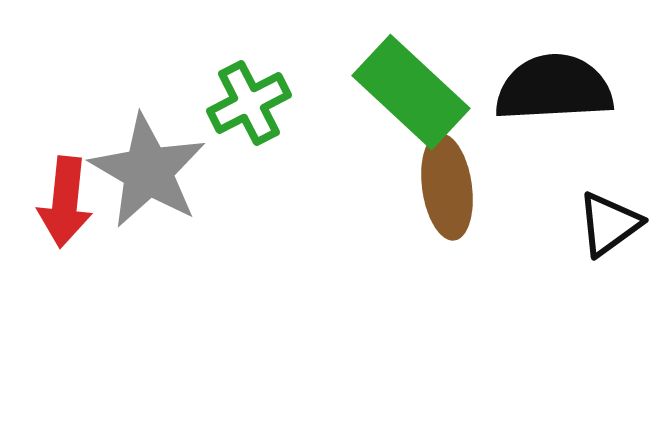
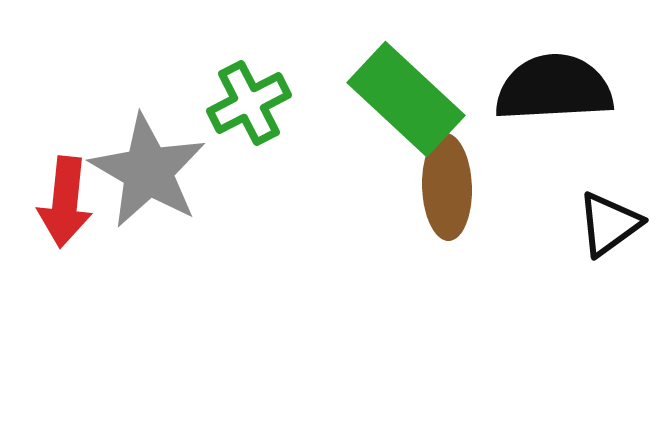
green rectangle: moved 5 px left, 7 px down
brown ellipse: rotated 6 degrees clockwise
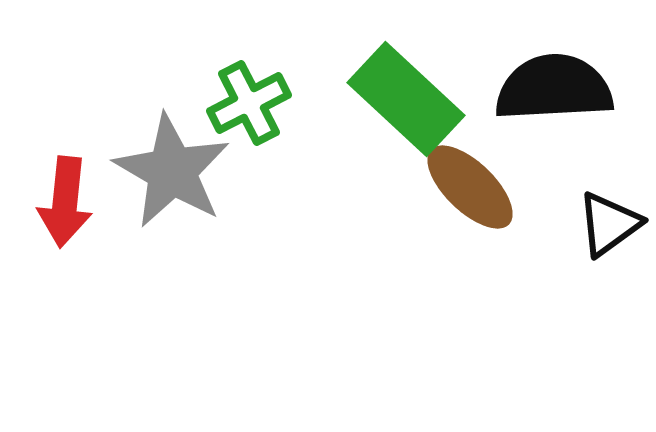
gray star: moved 24 px right
brown ellipse: moved 23 px right; rotated 44 degrees counterclockwise
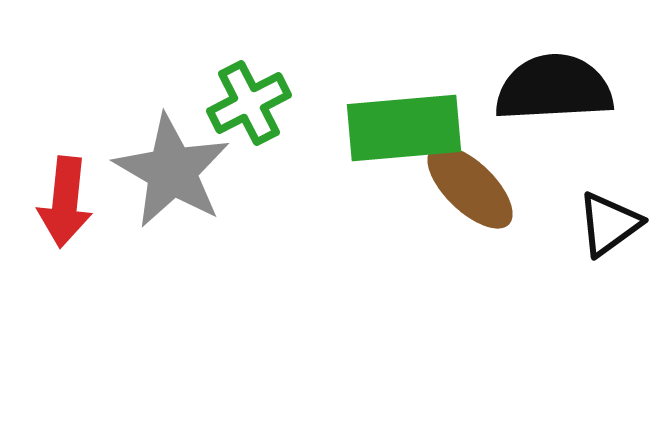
green rectangle: moved 2 px left, 29 px down; rotated 48 degrees counterclockwise
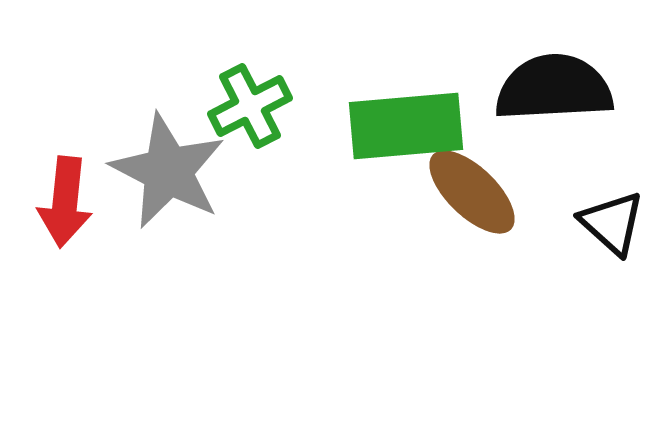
green cross: moved 1 px right, 3 px down
green rectangle: moved 2 px right, 2 px up
gray star: moved 4 px left; rotated 3 degrees counterclockwise
brown ellipse: moved 2 px right, 5 px down
black triangle: moved 3 px right, 1 px up; rotated 42 degrees counterclockwise
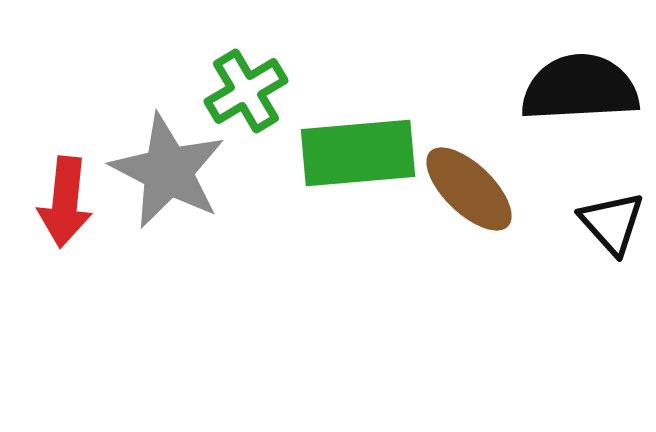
black semicircle: moved 26 px right
green cross: moved 4 px left, 15 px up; rotated 4 degrees counterclockwise
green rectangle: moved 48 px left, 27 px down
brown ellipse: moved 3 px left, 3 px up
black triangle: rotated 6 degrees clockwise
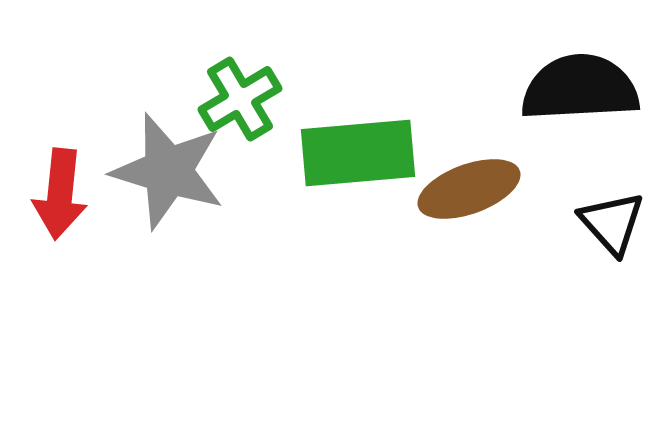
green cross: moved 6 px left, 8 px down
gray star: rotated 10 degrees counterclockwise
brown ellipse: rotated 64 degrees counterclockwise
red arrow: moved 5 px left, 8 px up
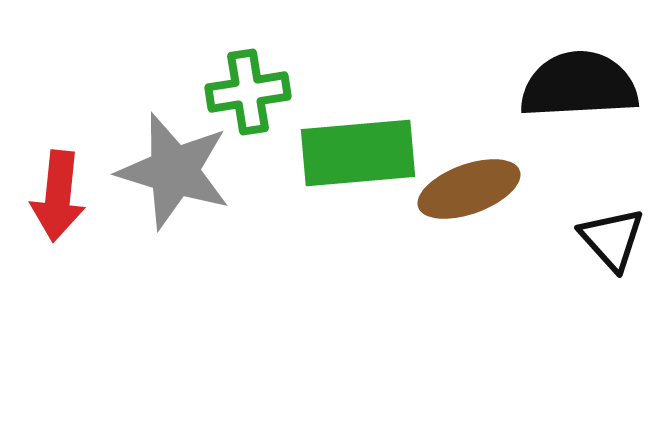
black semicircle: moved 1 px left, 3 px up
green cross: moved 8 px right, 7 px up; rotated 22 degrees clockwise
gray star: moved 6 px right
red arrow: moved 2 px left, 2 px down
black triangle: moved 16 px down
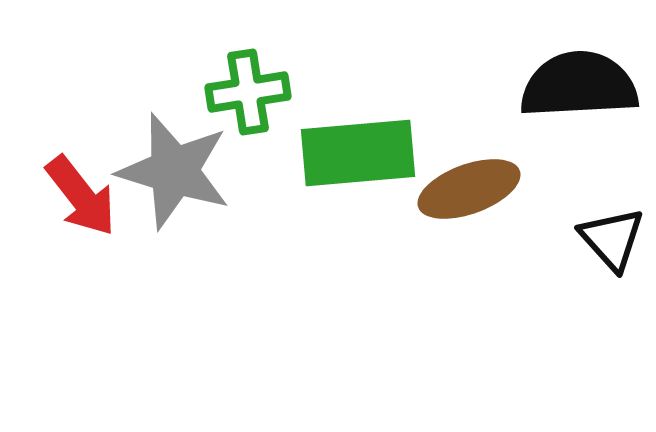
red arrow: moved 23 px right; rotated 44 degrees counterclockwise
